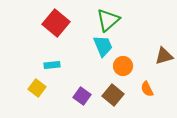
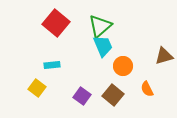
green triangle: moved 8 px left, 6 px down
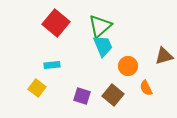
orange circle: moved 5 px right
orange semicircle: moved 1 px left, 1 px up
purple square: rotated 18 degrees counterclockwise
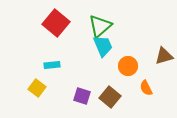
brown square: moved 3 px left, 2 px down
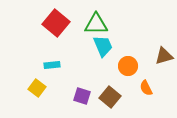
green triangle: moved 4 px left, 2 px up; rotated 40 degrees clockwise
